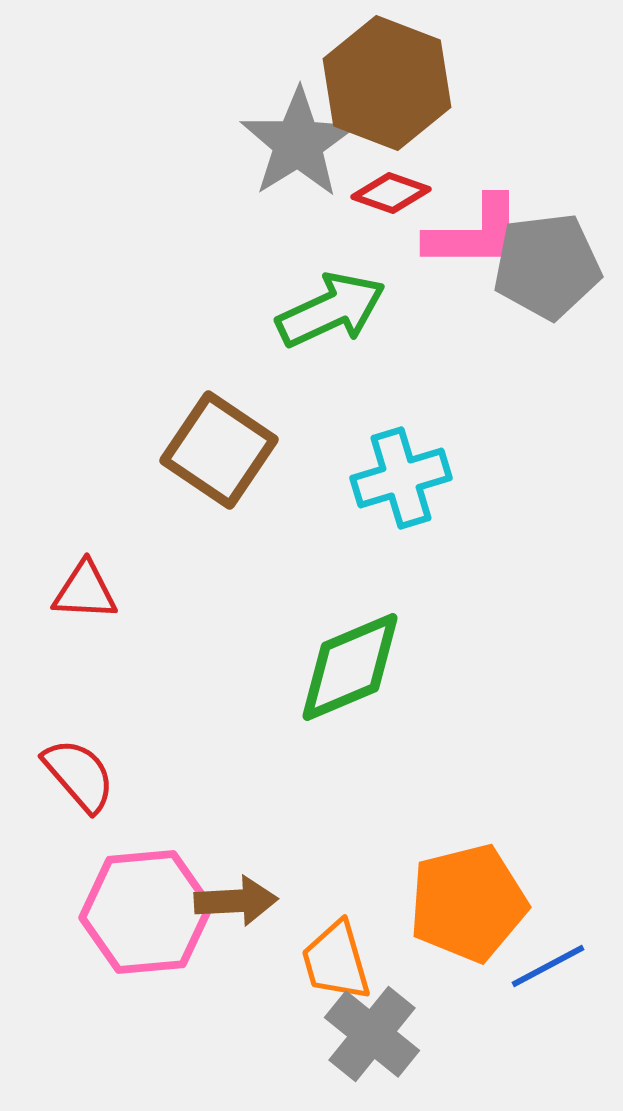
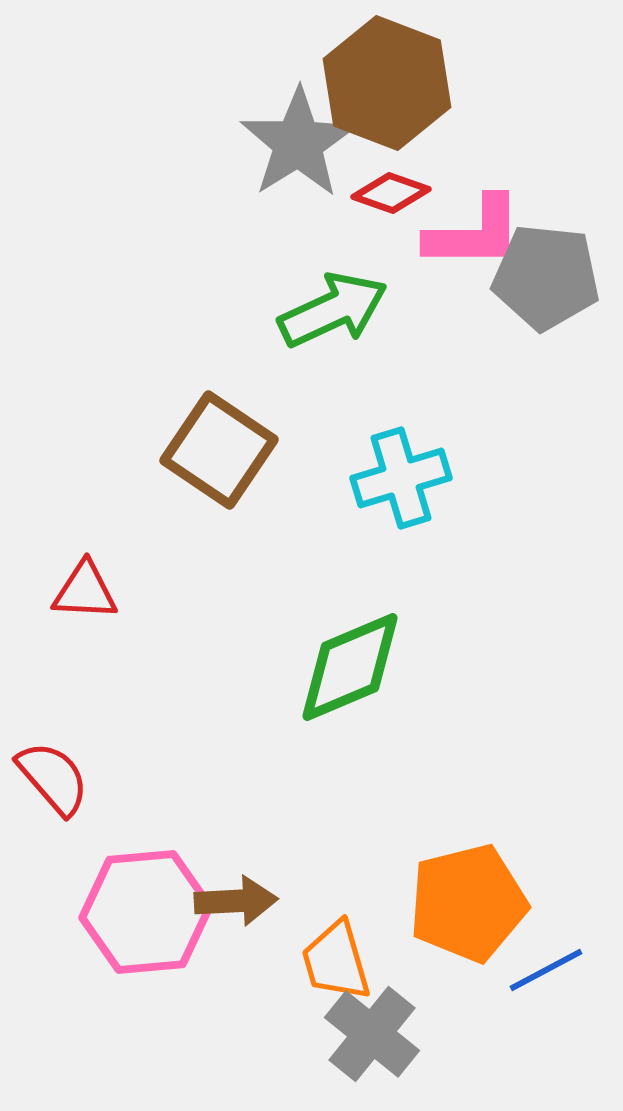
gray pentagon: moved 1 px left, 11 px down; rotated 13 degrees clockwise
green arrow: moved 2 px right
red semicircle: moved 26 px left, 3 px down
blue line: moved 2 px left, 4 px down
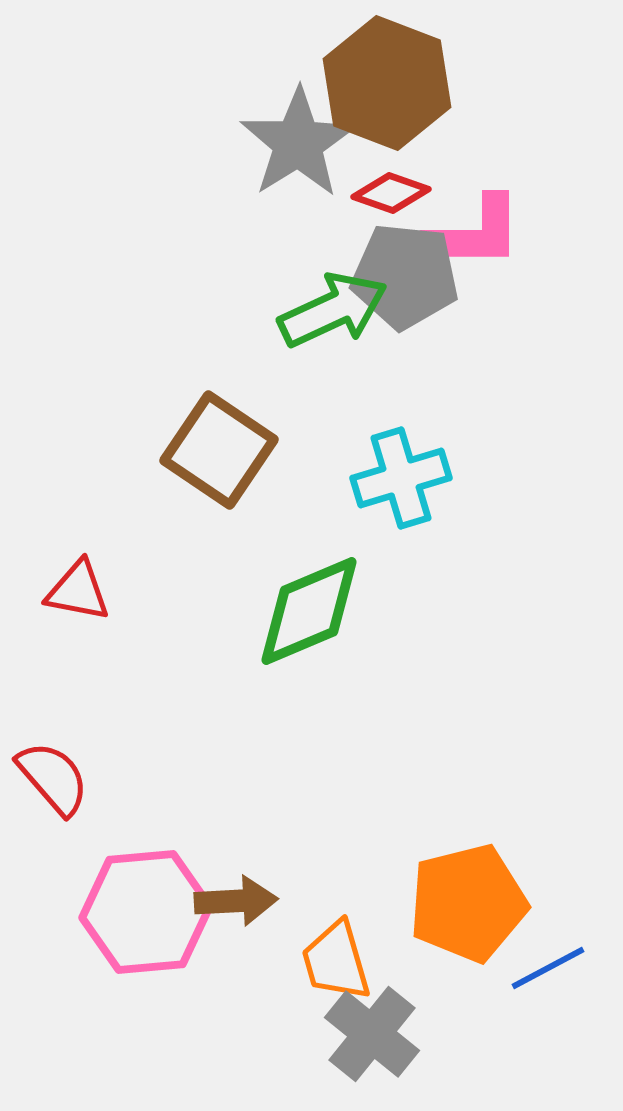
gray pentagon: moved 141 px left, 1 px up
red triangle: moved 7 px left; rotated 8 degrees clockwise
green diamond: moved 41 px left, 56 px up
blue line: moved 2 px right, 2 px up
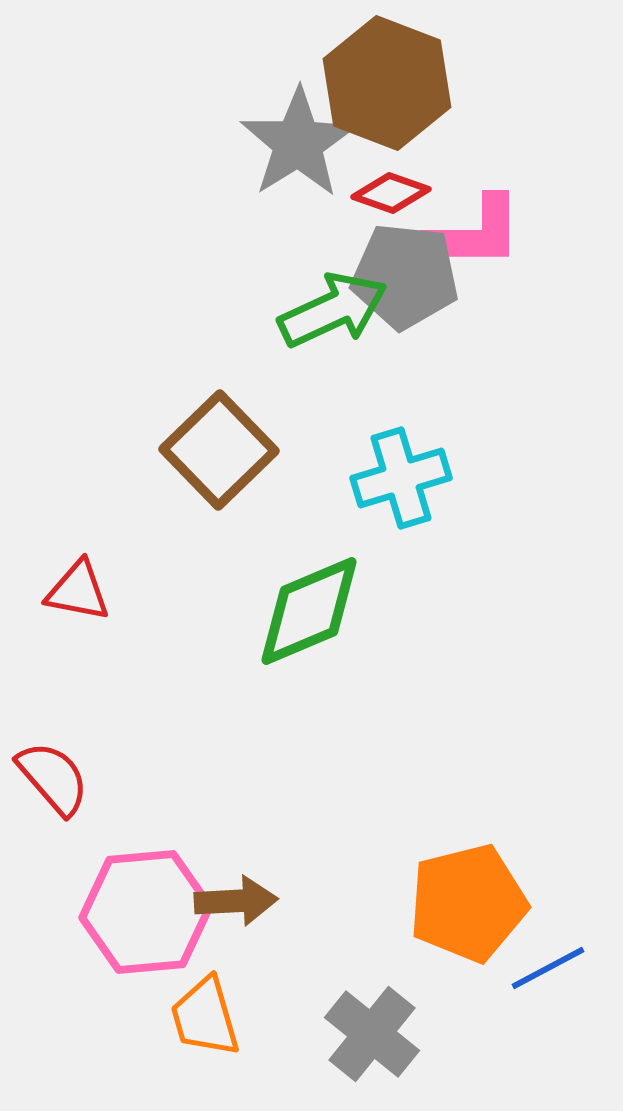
brown square: rotated 12 degrees clockwise
orange trapezoid: moved 131 px left, 56 px down
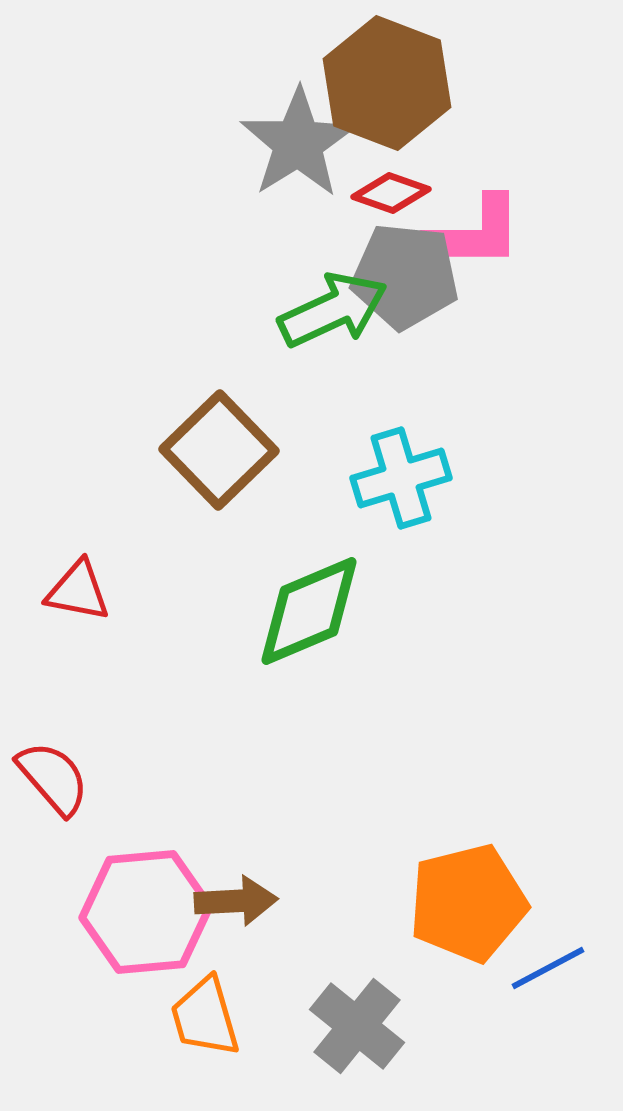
gray cross: moved 15 px left, 8 px up
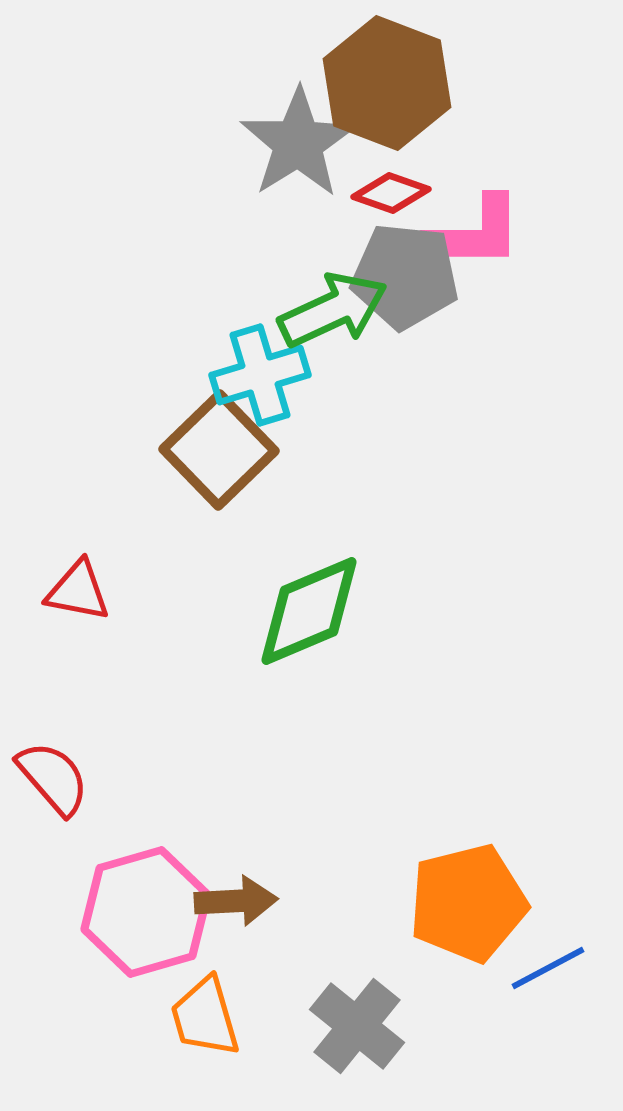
cyan cross: moved 141 px left, 103 px up
pink hexagon: rotated 11 degrees counterclockwise
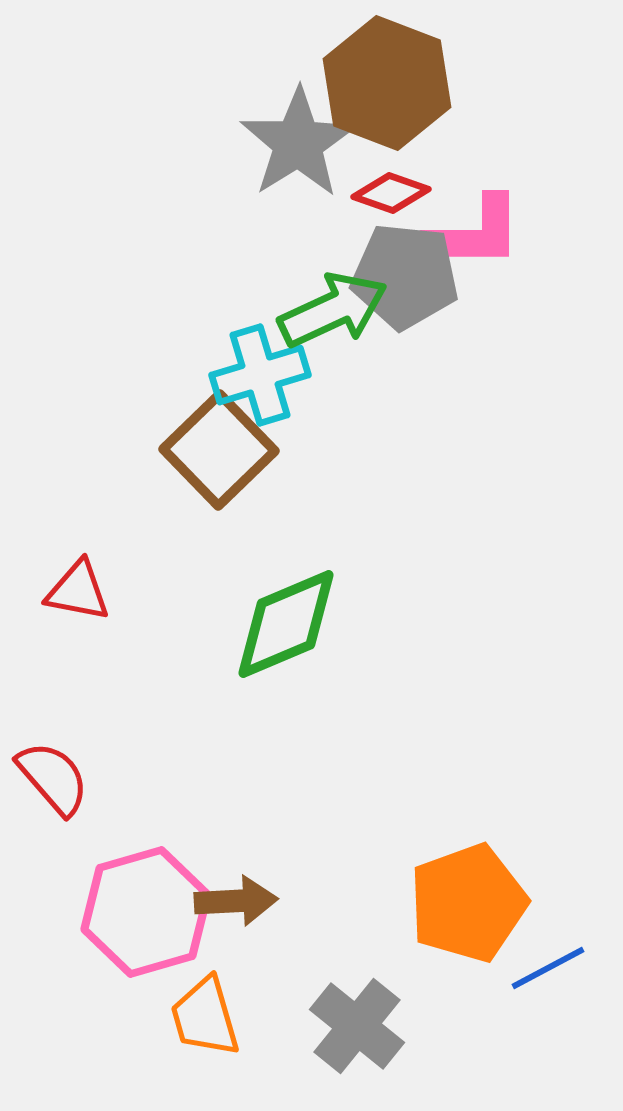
green diamond: moved 23 px left, 13 px down
orange pentagon: rotated 6 degrees counterclockwise
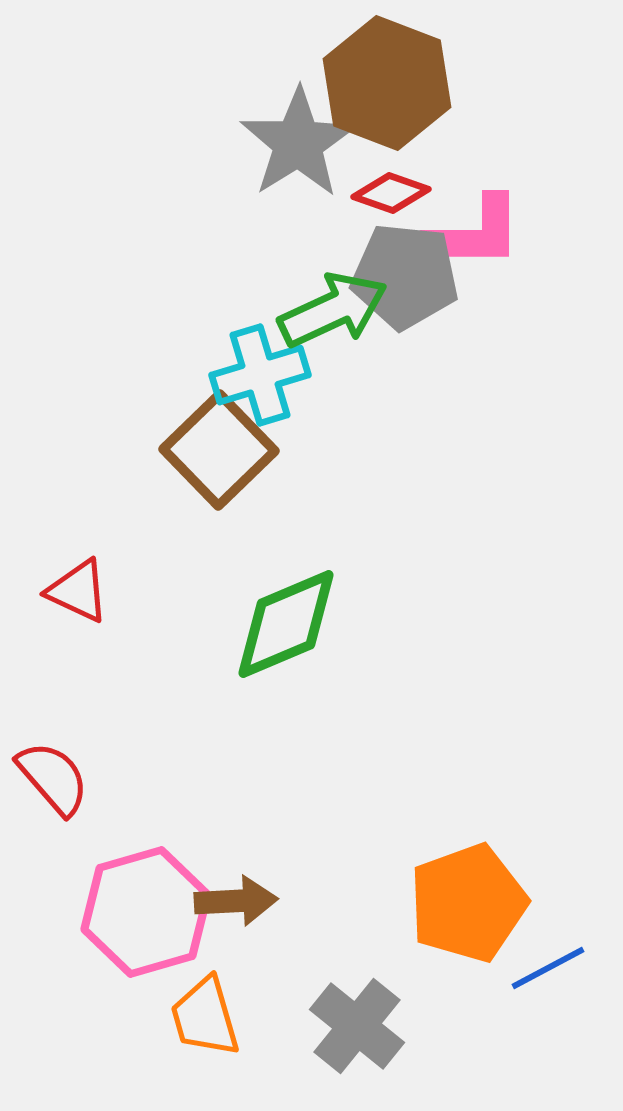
red triangle: rotated 14 degrees clockwise
